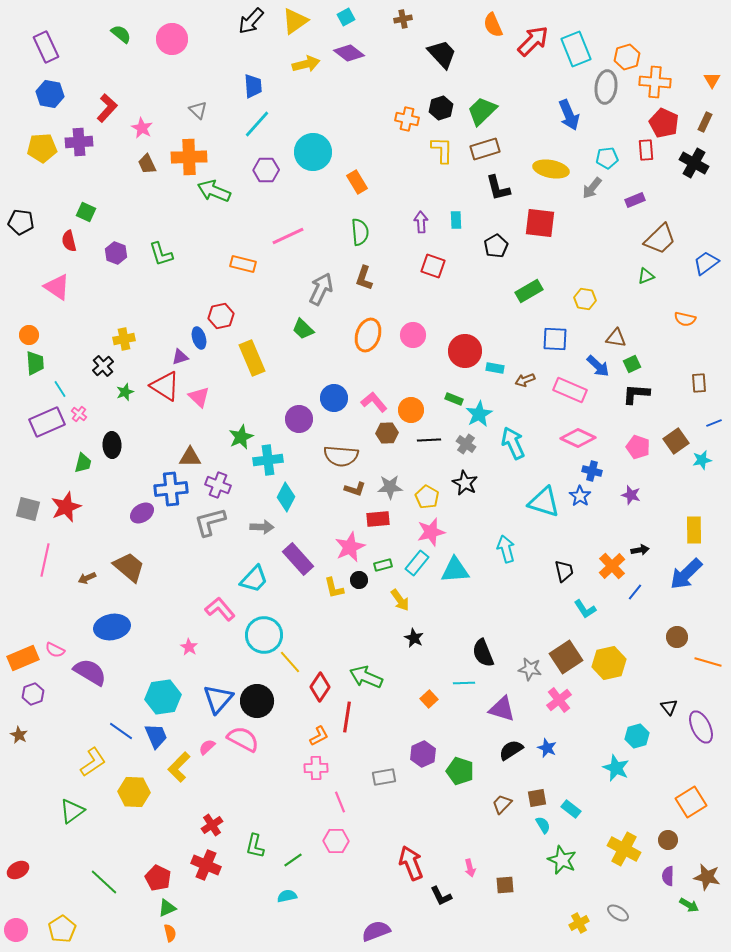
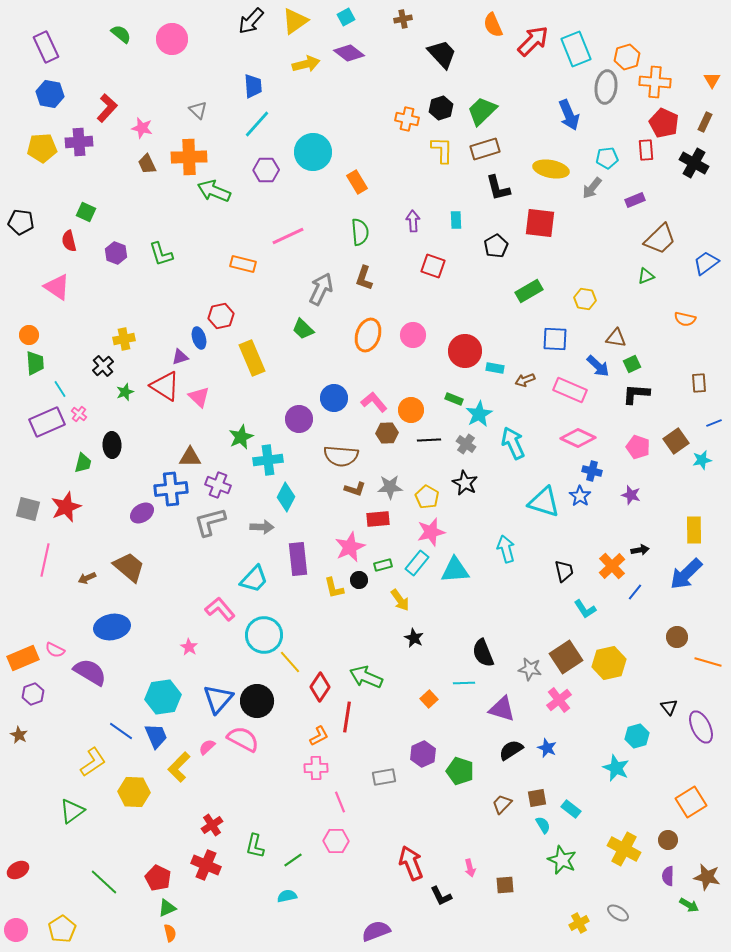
pink star at (142, 128): rotated 15 degrees counterclockwise
purple arrow at (421, 222): moved 8 px left, 1 px up
purple rectangle at (298, 559): rotated 36 degrees clockwise
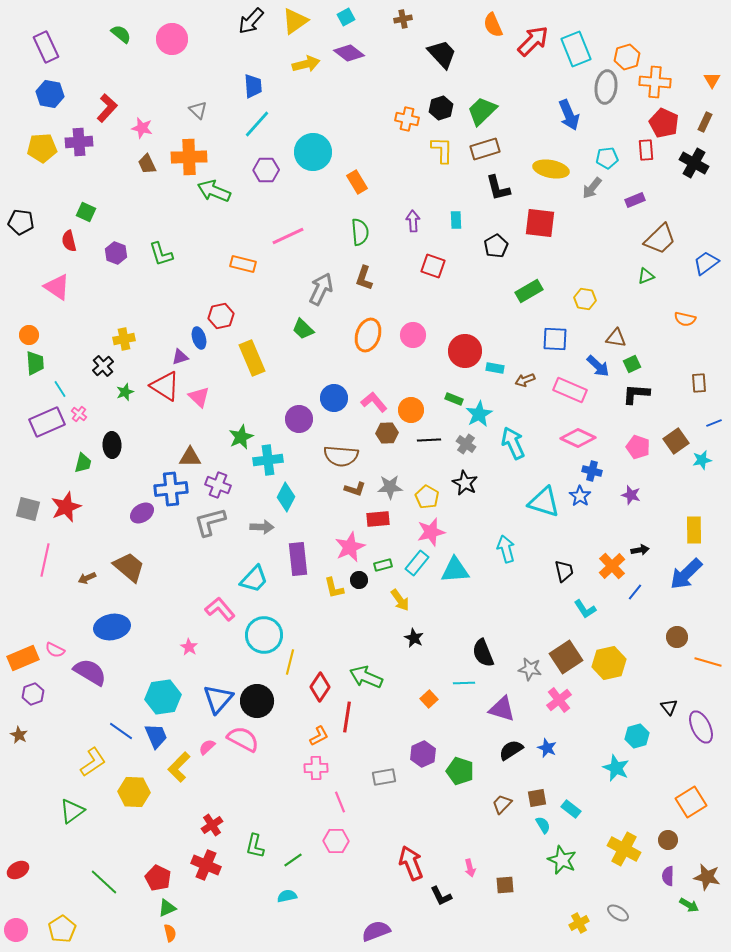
yellow line at (290, 662): rotated 55 degrees clockwise
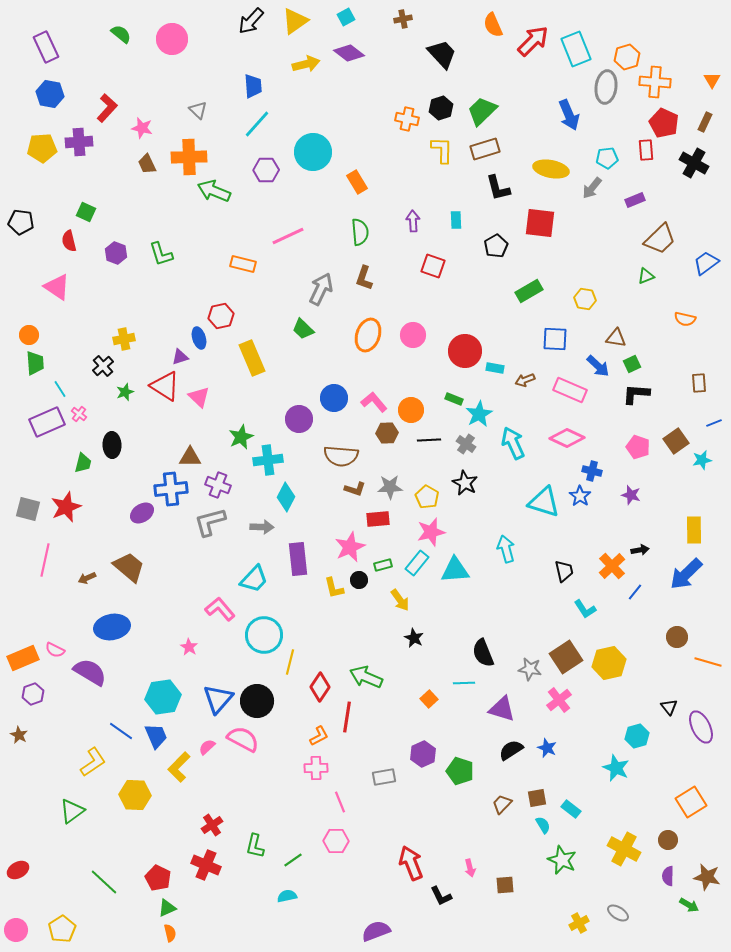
pink diamond at (578, 438): moved 11 px left
yellow hexagon at (134, 792): moved 1 px right, 3 px down
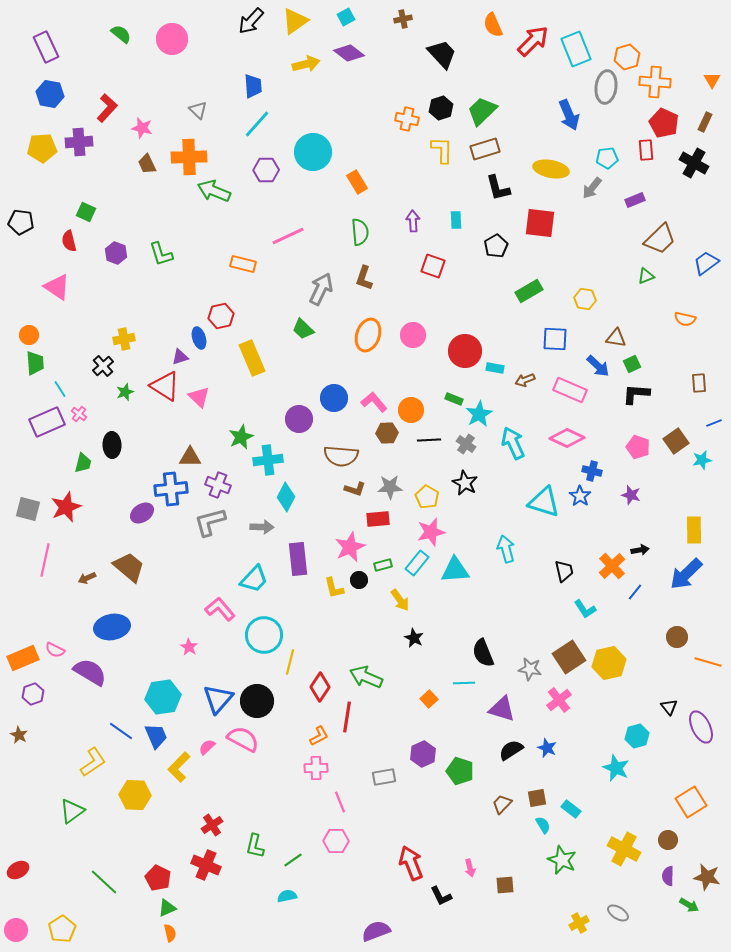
brown square at (566, 657): moved 3 px right
